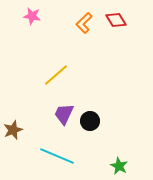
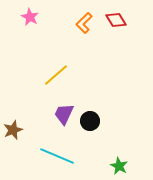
pink star: moved 2 px left, 1 px down; rotated 18 degrees clockwise
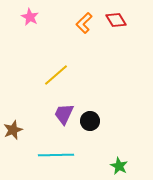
cyan line: moved 1 px left, 1 px up; rotated 24 degrees counterclockwise
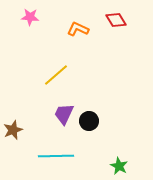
pink star: rotated 24 degrees counterclockwise
orange L-shape: moved 6 px left, 6 px down; rotated 70 degrees clockwise
black circle: moved 1 px left
cyan line: moved 1 px down
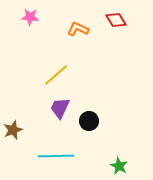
purple trapezoid: moved 4 px left, 6 px up
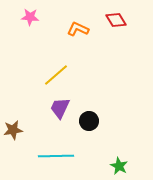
brown star: rotated 12 degrees clockwise
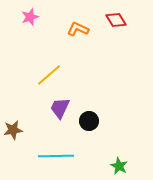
pink star: rotated 24 degrees counterclockwise
yellow line: moved 7 px left
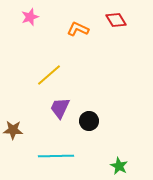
brown star: rotated 12 degrees clockwise
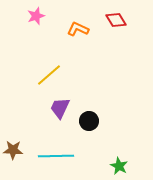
pink star: moved 6 px right, 1 px up
brown star: moved 20 px down
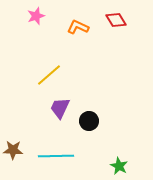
orange L-shape: moved 2 px up
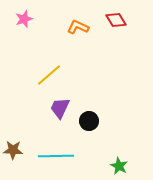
pink star: moved 12 px left, 3 px down
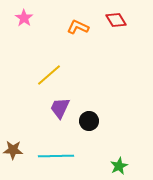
pink star: moved 1 px up; rotated 18 degrees counterclockwise
green star: rotated 18 degrees clockwise
